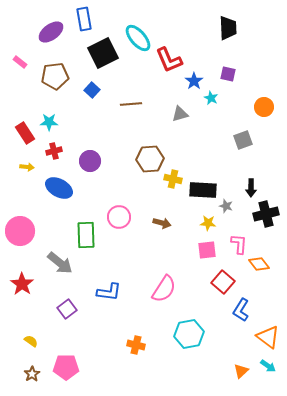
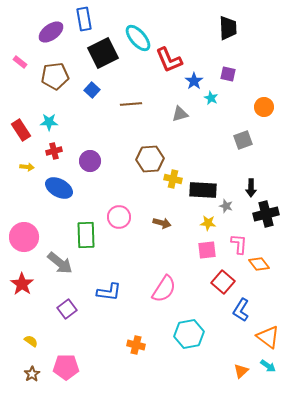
red rectangle at (25, 133): moved 4 px left, 3 px up
pink circle at (20, 231): moved 4 px right, 6 px down
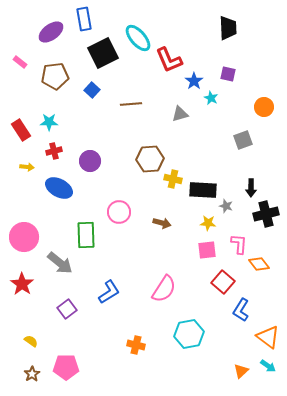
pink circle at (119, 217): moved 5 px up
blue L-shape at (109, 292): rotated 40 degrees counterclockwise
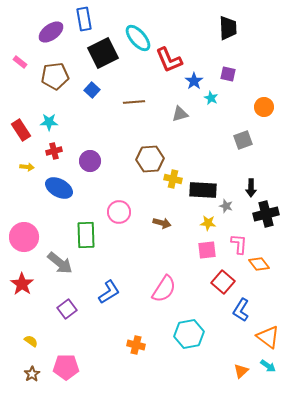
brown line at (131, 104): moved 3 px right, 2 px up
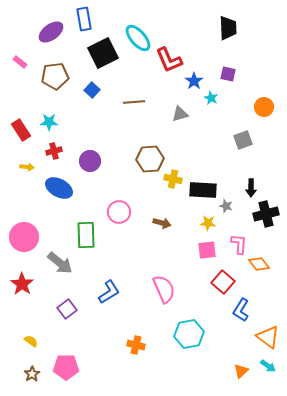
pink semicircle at (164, 289): rotated 56 degrees counterclockwise
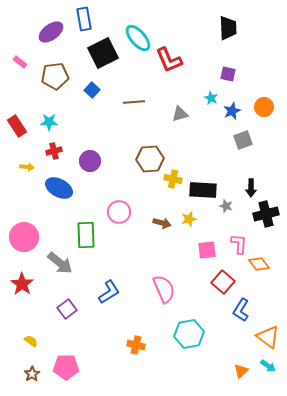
blue star at (194, 81): moved 38 px right, 30 px down; rotated 12 degrees clockwise
red rectangle at (21, 130): moved 4 px left, 4 px up
yellow star at (208, 223): moved 19 px left, 4 px up; rotated 21 degrees counterclockwise
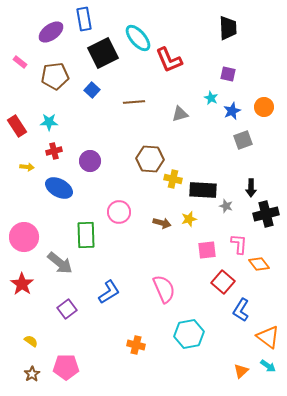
brown hexagon at (150, 159): rotated 8 degrees clockwise
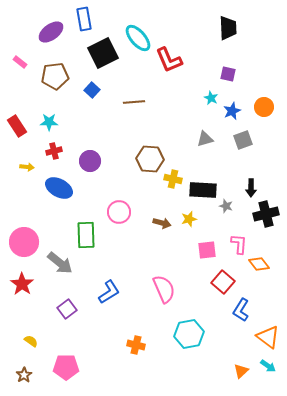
gray triangle at (180, 114): moved 25 px right, 25 px down
pink circle at (24, 237): moved 5 px down
brown star at (32, 374): moved 8 px left, 1 px down
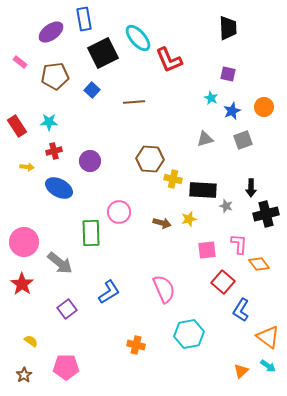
green rectangle at (86, 235): moved 5 px right, 2 px up
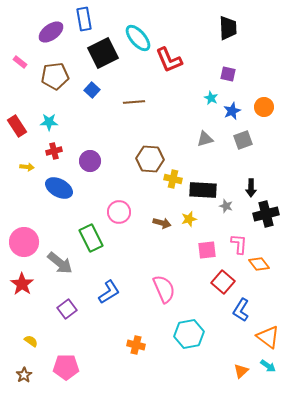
green rectangle at (91, 233): moved 5 px down; rotated 24 degrees counterclockwise
